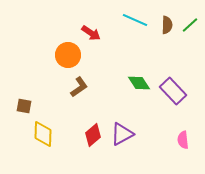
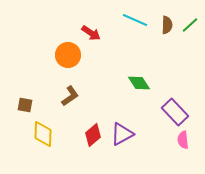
brown L-shape: moved 9 px left, 9 px down
purple rectangle: moved 2 px right, 21 px down
brown square: moved 1 px right, 1 px up
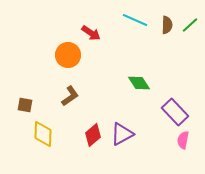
pink semicircle: rotated 18 degrees clockwise
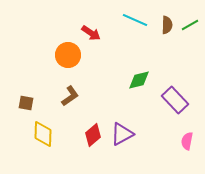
green line: rotated 12 degrees clockwise
green diamond: moved 3 px up; rotated 70 degrees counterclockwise
brown square: moved 1 px right, 2 px up
purple rectangle: moved 12 px up
pink semicircle: moved 4 px right, 1 px down
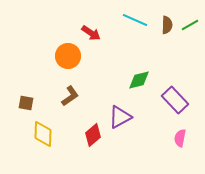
orange circle: moved 1 px down
purple triangle: moved 2 px left, 17 px up
pink semicircle: moved 7 px left, 3 px up
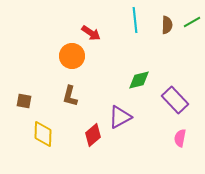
cyan line: rotated 60 degrees clockwise
green line: moved 2 px right, 3 px up
orange circle: moved 4 px right
brown L-shape: rotated 140 degrees clockwise
brown square: moved 2 px left, 2 px up
